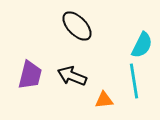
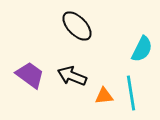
cyan semicircle: moved 4 px down
purple trapezoid: rotated 68 degrees counterclockwise
cyan line: moved 3 px left, 12 px down
orange triangle: moved 4 px up
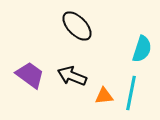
cyan semicircle: rotated 8 degrees counterclockwise
cyan line: rotated 20 degrees clockwise
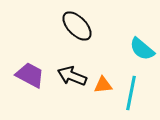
cyan semicircle: rotated 112 degrees clockwise
purple trapezoid: rotated 8 degrees counterclockwise
orange triangle: moved 1 px left, 11 px up
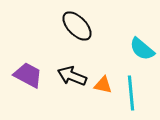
purple trapezoid: moved 2 px left
orange triangle: rotated 18 degrees clockwise
cyan line: rotated 16 degrees counterclockwise
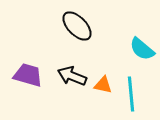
purple trapezoid: rotated 12 degrees counterclockwise
cyan line: moved 1 px down
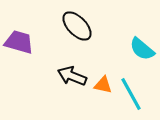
purple trapezoid: moved 9 px left, 33 px up
cyan line: rotated 24 degrees counterclockwise
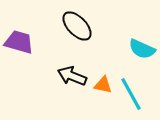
cyan semicircle: rotated 16 degrees counterclockwise
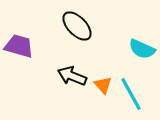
purple trapezoid: moved 4 px down
orange triangle: rotated 36 degrees clockwise
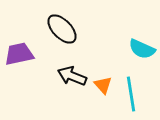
black ellipse: moved 15 px left, 3 px down
purple trapezoid: moved 8 px down; rotated 28 degrees counterclockwise
cyan line: rotated 20 degrees clockwise
